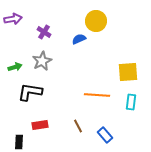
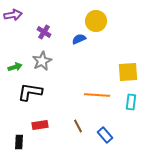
purple arrow: moved 4 px up
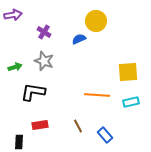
gray star: moved 2 px right; rotated 24 degrees counterclockwise
black L-shape: moved 3 px right
cyan rectangle: rotated 70 degrees clockwise
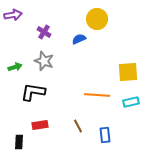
yellow circle: moved 1 px right, 2 px up
blue rectangle: rotated 35 degrees clockwise
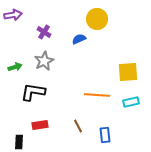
gray star: rotated 24 degrees clockwise
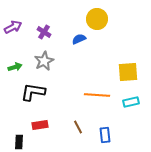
purple arrow: moved 12 px down; rotated 18 degrees counterclockwise
brown line: moved 1 px down
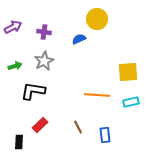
purple cross: rotated 24 degrees counterclockwise
green arrow: moved 1 px up
black L-shape: moved 1 px up
red rectangle: rotated 35 degrees counterclockwise
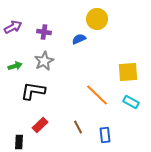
orange line: rotated 40 degrees clockwise
cyan rectangle: rotated 42 degrees clockwise
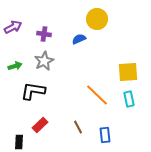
purple cross: moved 2 px down
cyan rectangle: moved 2 px left, 3 px up; rotated 49 degrees clockwise
